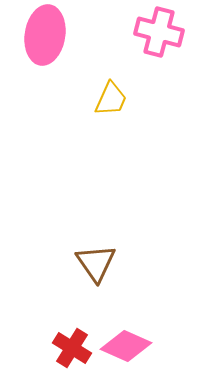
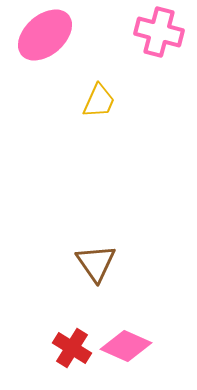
pink ellipse: rotated 40 degrees clockwise
yellow trapezoid: moved 12 px left, 2 px down
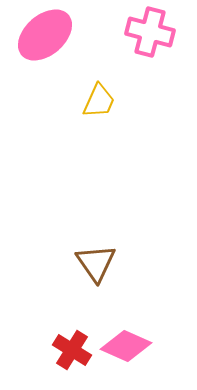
pink cross: moved 9 px left
red cross: moved 2 px down
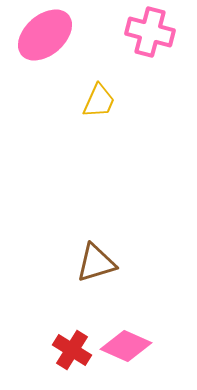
brown triangle: rotated 48 degrees clockwise
